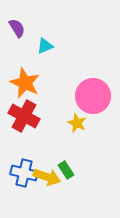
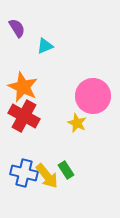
orange star: moved 2 px left, 4 px down
yellow arrow: moved 1 px up; rotated 32 degrees clockwise
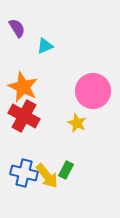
pink circle: moved 5 px up
green rectangle: rotated 60 degrees clockwise
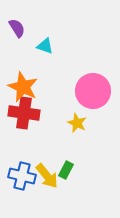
cyan triangle: rotated 42 degrees clockwise
red cross: moved 3 px up; rotated 20 degrees counterclockwise
blue cross: moved 2 px left, 3 px down
